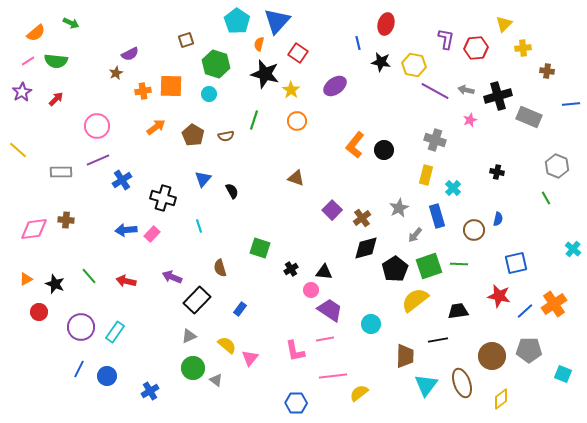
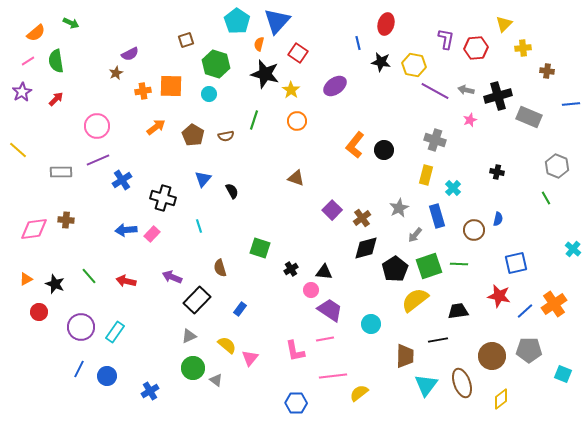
green semicircle at (56, 61): rotated 75 degrees clockwise
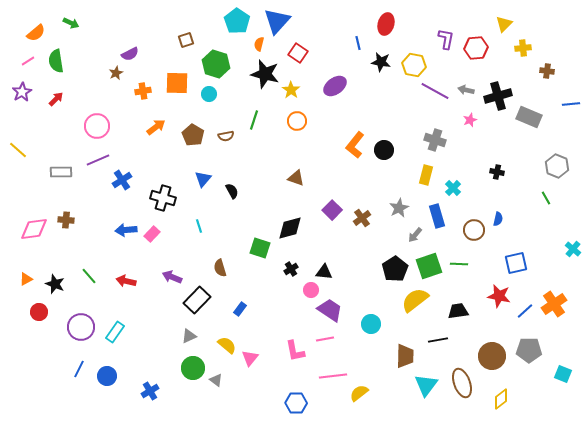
orange square at (171, 86): moved 6 px right, 3 px up
black diamond at (366, 248): moved 76 px left, 20 px up
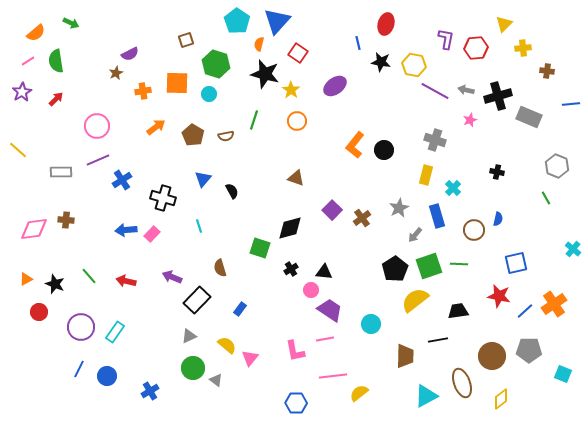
cyan triangle at (426, 385): moved 11 px down; rotated 25 degrees clockwise
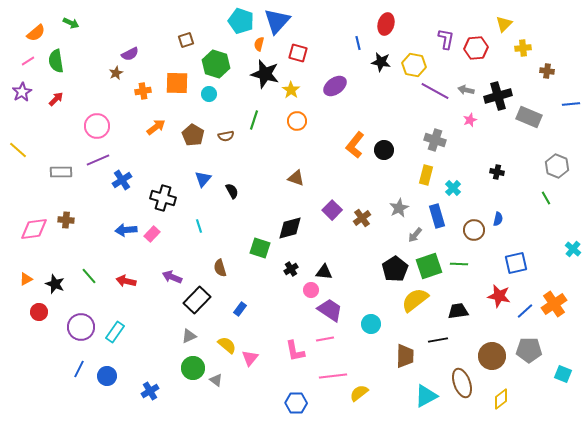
cyan pentagon at (237, 21): moved 4 px right; rotated 15 degrees counterclockwise
red square at (298, 53): rotated 18 degrees counterclockwise
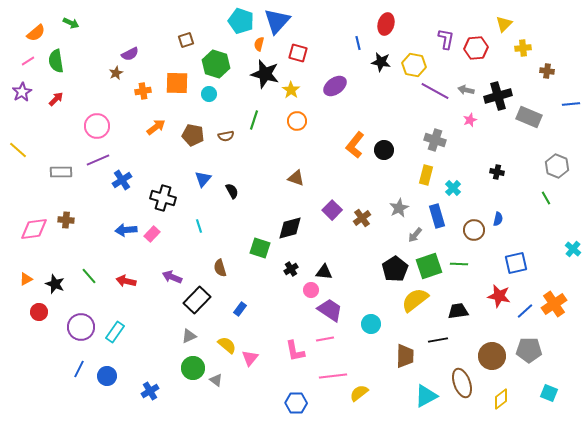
brown pentagon at (193, 135): rotated 20 degrees counterclockwise
cyan square at (563, 374): moved 14 px left, 19 px down
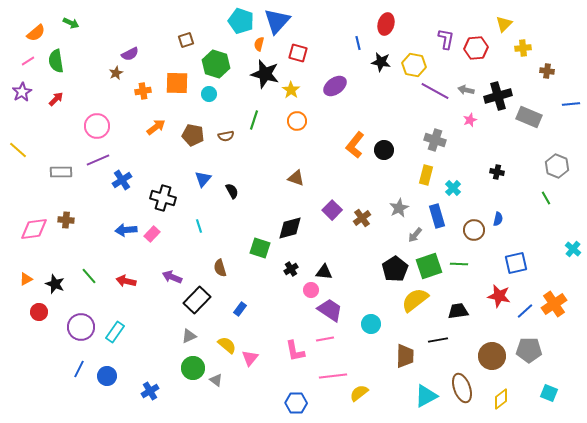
brown ellipse at (462, 383): moved 5 px down
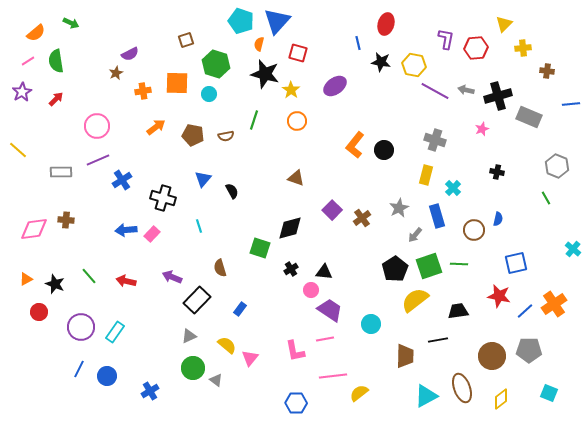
pink star at (470, 120): moved 12 px right, 9 px down
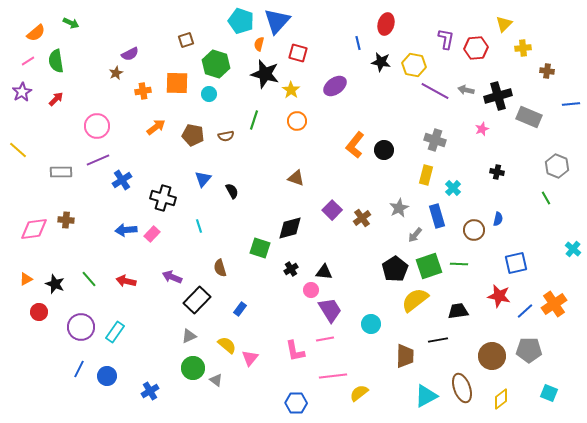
green line at (89, 276): moved 3 px down
purple trapezoid at (330, 310): rotated 24 degrees clockwise
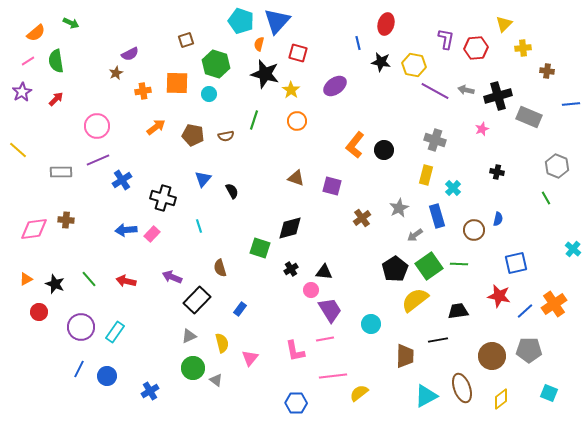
purple square at (332, 210): moved 24 px up; rotated 30 degrees counterclockwise
gray arrow at (415, 235): rotated 14 degrees clockwise
green square at (429, 266): rotated 16 degrees counterclockwise
yellow semicircle at (227, 345): moved 5 px left, 2 px up; rotated 36 degrees clockwise
